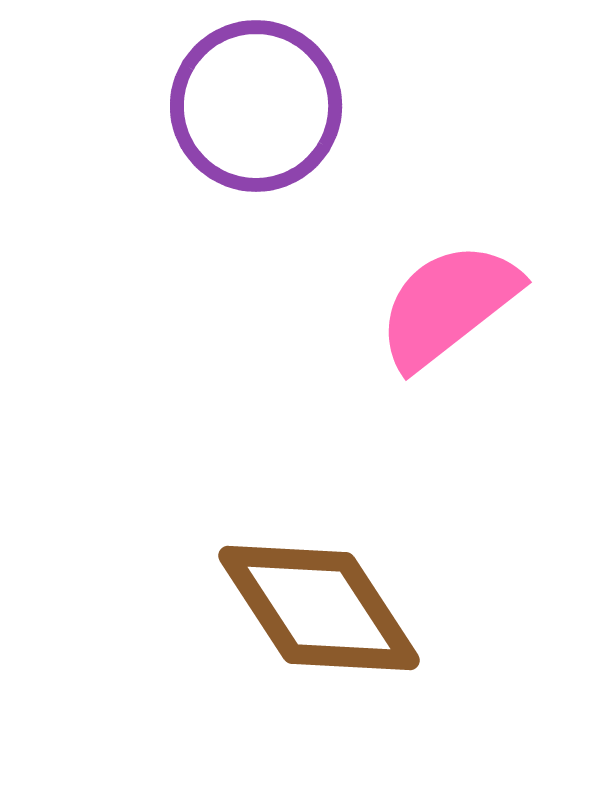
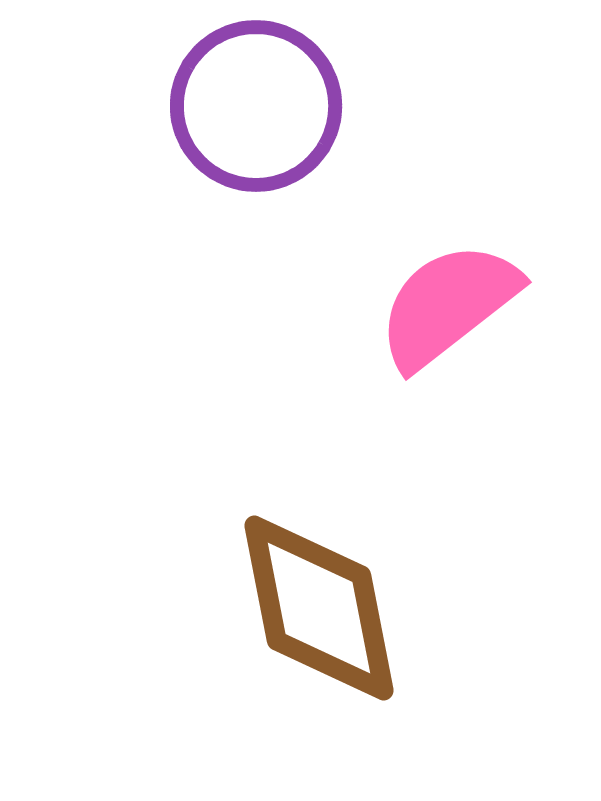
brown diamond: rotated 22 degrees clockwise
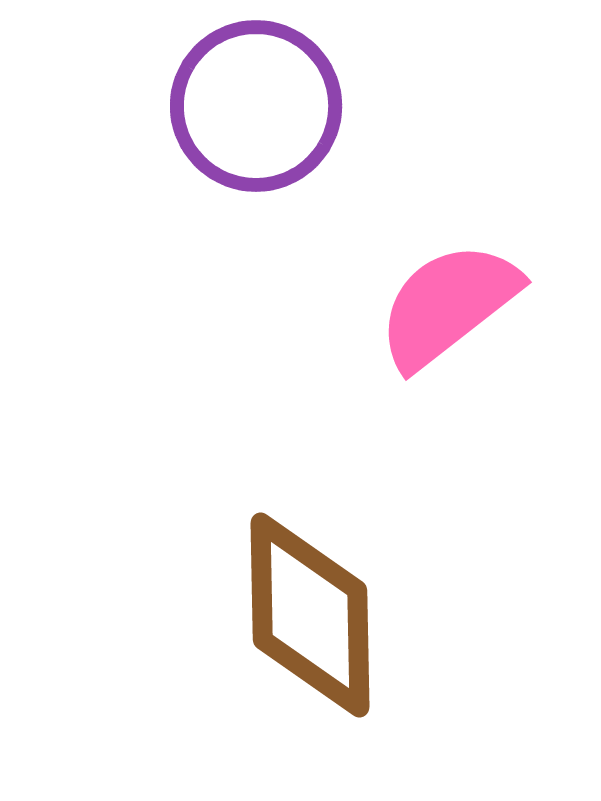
brown diamond: moved 9 px left, 7 px down; rotated 10 degrees clockwise
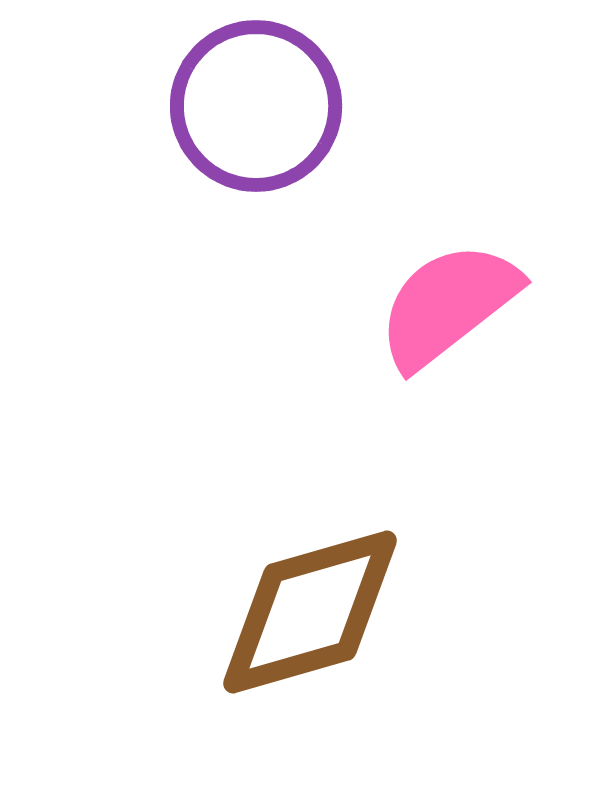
brown diamond: moved 3 px up; rotated 75 degrees clockwise
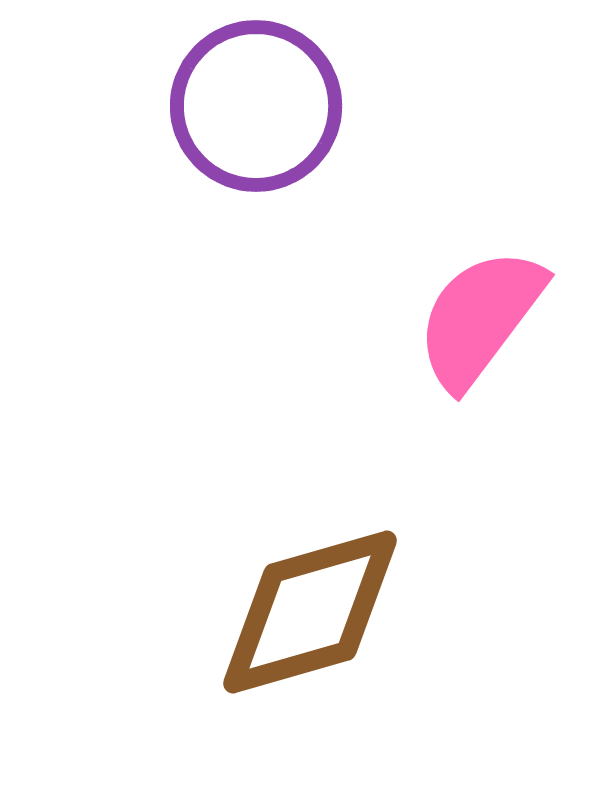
pink semicircle: moved 32 px right, 13 px down; rotated 15 degrees counterclockwise
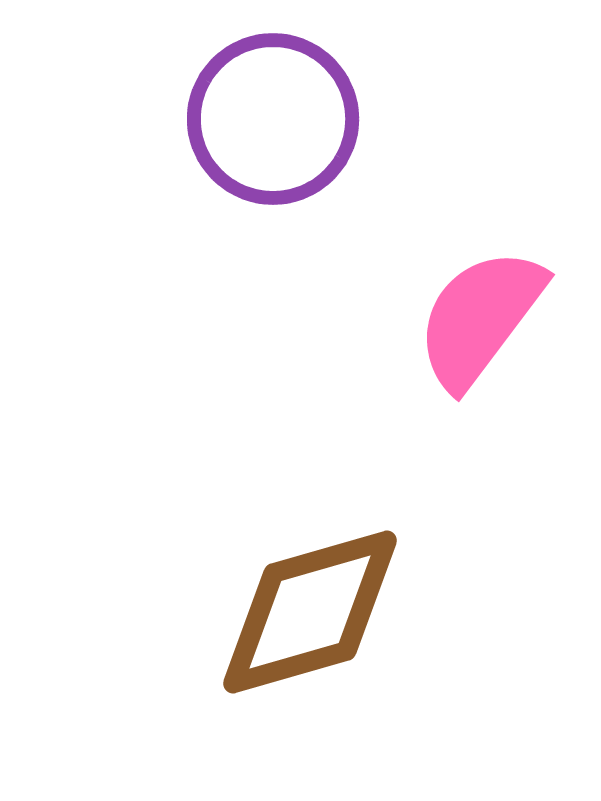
purple circle: moved 17 px right, 13 px down
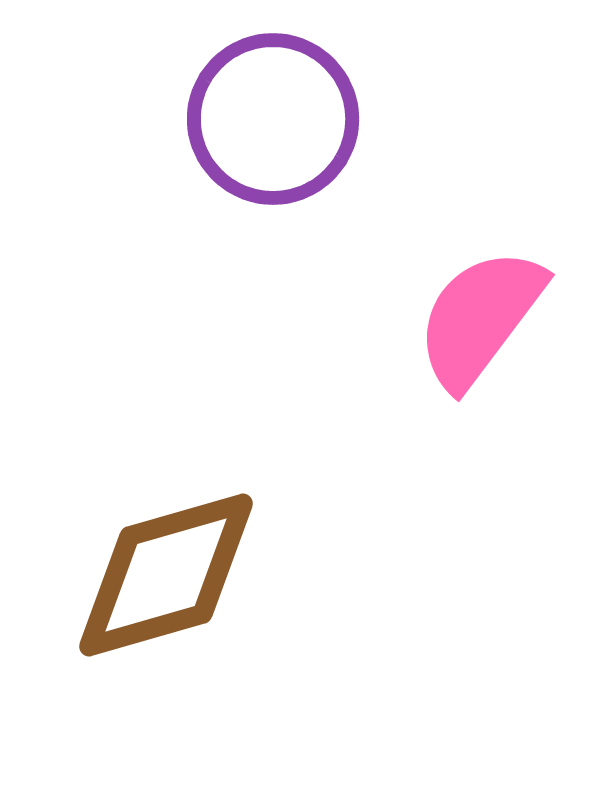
brown diamond: moved 144 px left, 37 px up
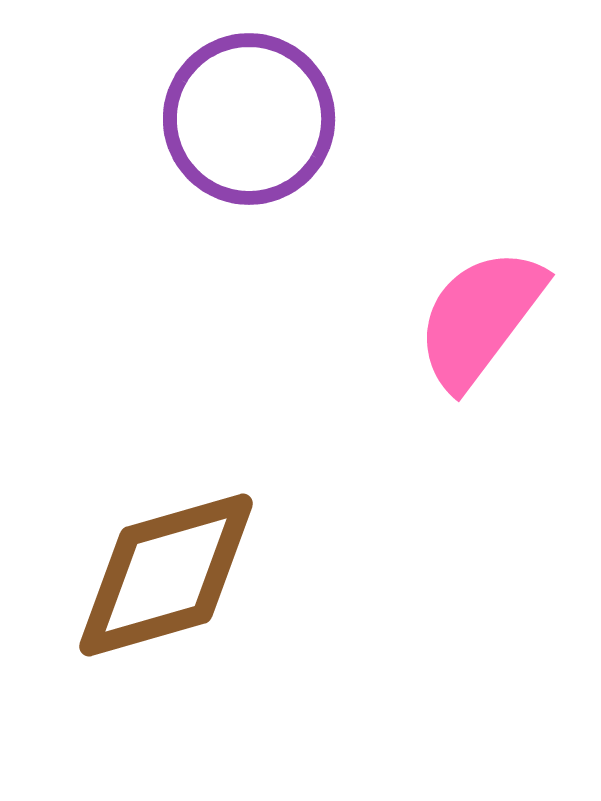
purple circle: moved 24 px left
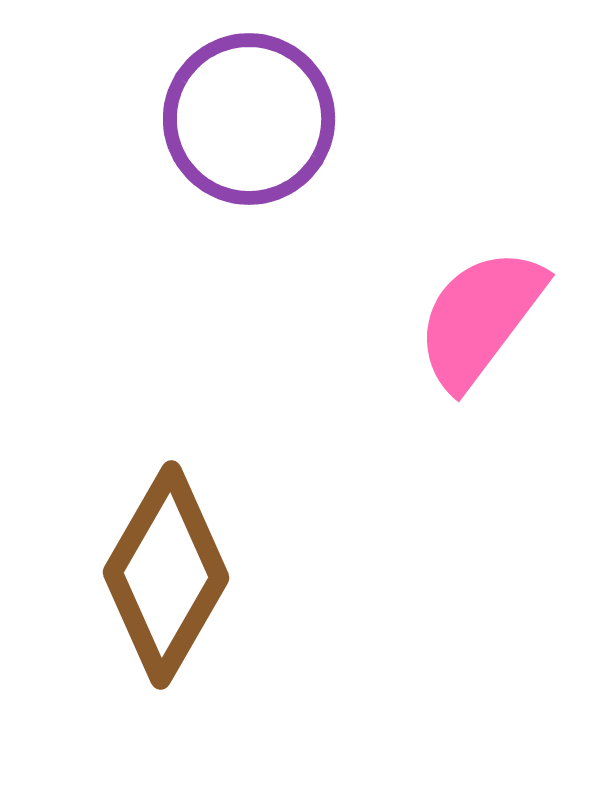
brown diamond: rotated 44 degrees counterclockwise
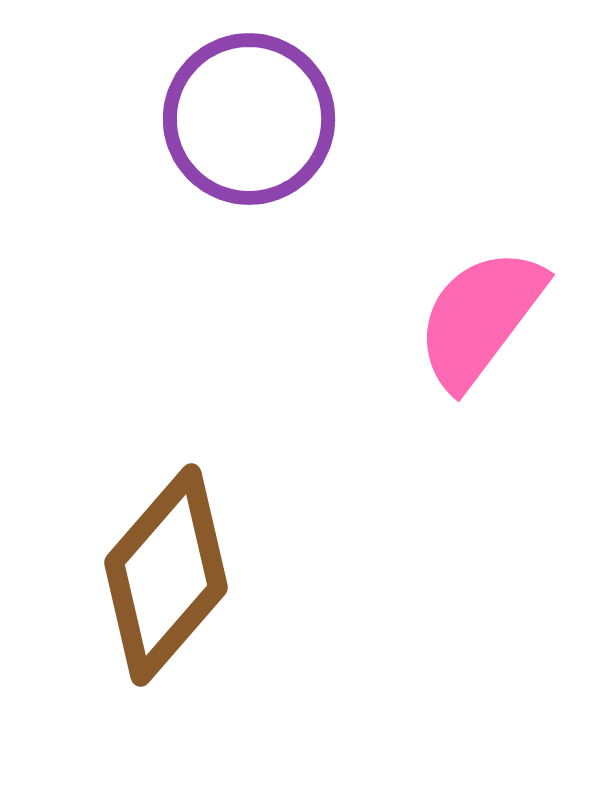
brown diamond: rotated 11 degrees clockwise
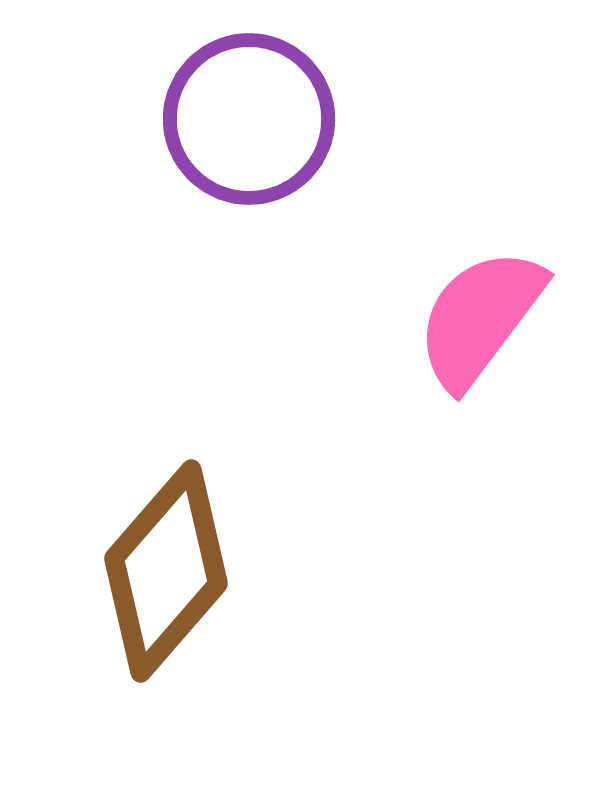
brown diamond: moved 4 px up
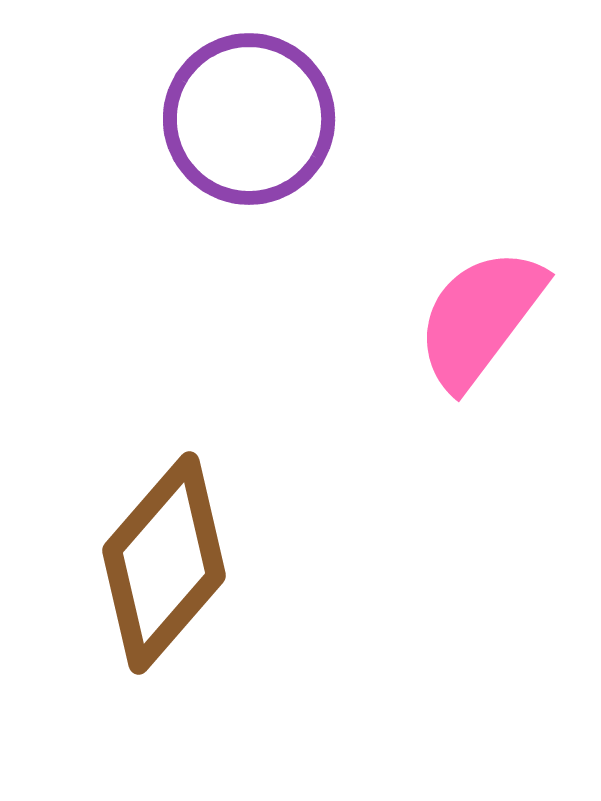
brown diamond: moved 2 px left, 8 px up
